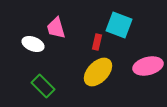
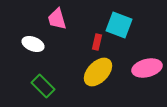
pink trapezoid: moved 1 px right, 9 px up
pink ellipse: moved 1 px left, 2 px down
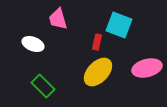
pink trapezoid: moved 1 px right
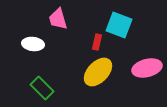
white ellipse: rotated 15 degrees counterclockwise
green rectangle: moved 1 px left, 2 px down
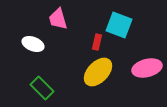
white ellipse: rotated 15 degrees clockwise
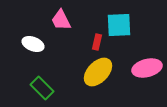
pink trapezoid: moved 3 px right, 1 px down; rotated 10 degrees counterclockwise
cyan square: rotated 24 degrees counterclockwise
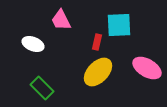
pink ellipse: rotated 44 degrees clockwise
